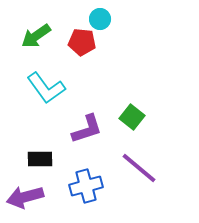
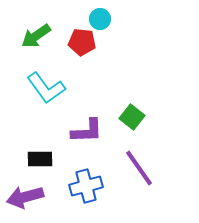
purple L-shape: moved 2 px down; rotated 16 degrees clockwise
purple line: rotated 15 degrees clockwise
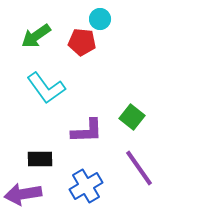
blue cross: rotated 16 degrees counterclockwise
purple arrow: moved 2 px left, 3 px up; rotated 6 degrees clockwise
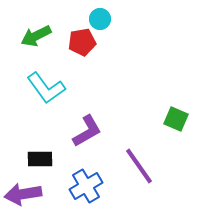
green arrow: rotated 8 degrees clockwise
red pentagon: rotated 16 degrees counterclockwise
green square: moved 44 px right, 2 px down; rotated 15 degrees counterclockwise
purple L-shape: rotated 28 degrees counterclockwise
purple line: moved 2 px up
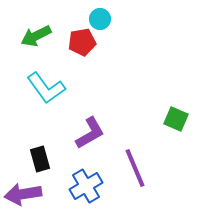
purple L-shape: moved 3 px right, 2 px down
black rectangle: rotated 75 degrees clockwise
purple line: moved 4 px left, 2 px down; rotated 12 degrees clockwise
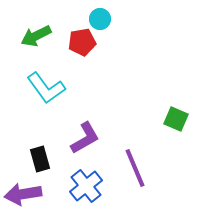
purple L-shape: moved 5 px left, 5 px down
blue cross: rotated 8 degrees counterclockwise
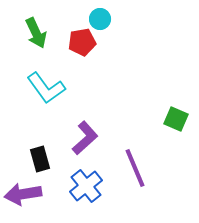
green arrow: moved 3 px up; rotated 88 degrees counterclockwise
purple L-shape: rotated 12 degrees counterclockwise
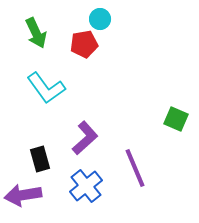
red pentagon: moved 2 px right, 2 px down
purple arrow: moved 1 px down
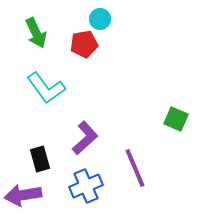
blue cross: rotated 16 degrees clockwise
